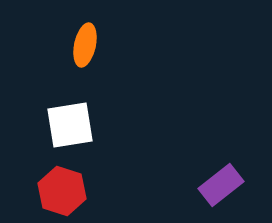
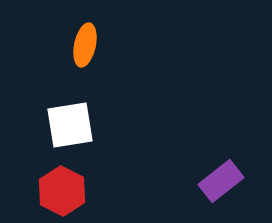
purple rectangle: moved 4 px up
red hexagon: rotated 9 degrees clockwise
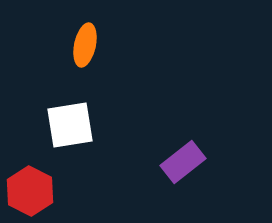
purple rectangle: moved 38 px left, 19 px up
red hexagon: moved 32 px left
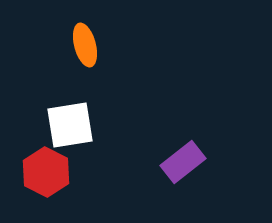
orange ellipse: rotated 27 degrees counterclockwise
red hexagon: moved 16 px right, 19 px up
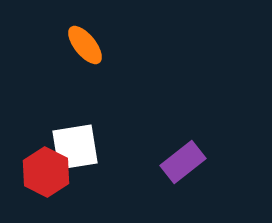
orange ellipse: rotated 24 degrees counterclockwise
white square: moved 5 px right, 22 px down
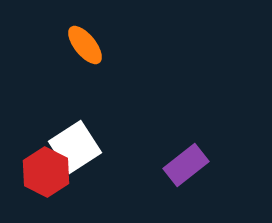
white square: rotated 24 degrees counterclockwise
purple rectangle: moved 3 px right, 3 px down
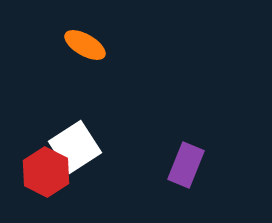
orange ellipse: rotated 21 degrees counterclockwise
purple rectangle: rotated 30 degrees counterclockwise
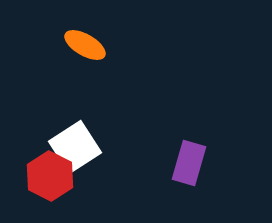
purple rectangle: moved 3 px right, 2 px up; rotated 6 degrees counterclockwise
red hexagon: moved 4 px right, 4 px down
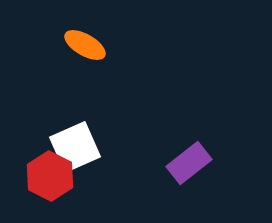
white square: rotated 9 degrees clockwise
purple rectangle: rotated 36 degrees clockwise
